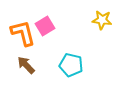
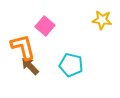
pink square: rotated 18 degrees counterclockwise
orange L-shape: moved 14 px down
brown arrow: moved 4 px right, 1 px down
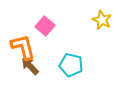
yellow star: rotated 18 degrees clockwise
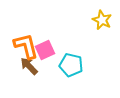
pink square: moved 24 px down; rotated 24 degrees clockwise
orange L-shape: moved 3 px right, 1 px up
brown arrow: moved 1 px left
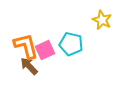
cyan pentagon: moved 21 px up
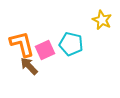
orange L-shape: moved 4 px left, 2 px up
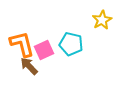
yellow star: rotated 18 degrees clockwise
pink square: moved 1 px left
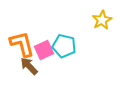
cyan pentagon: moved 7 px left, 2 px down
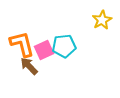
cyan pentagon: rotated 20 degrees counterclockwise
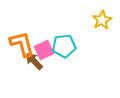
brown arrow: moved 5 px right, 5 px up
